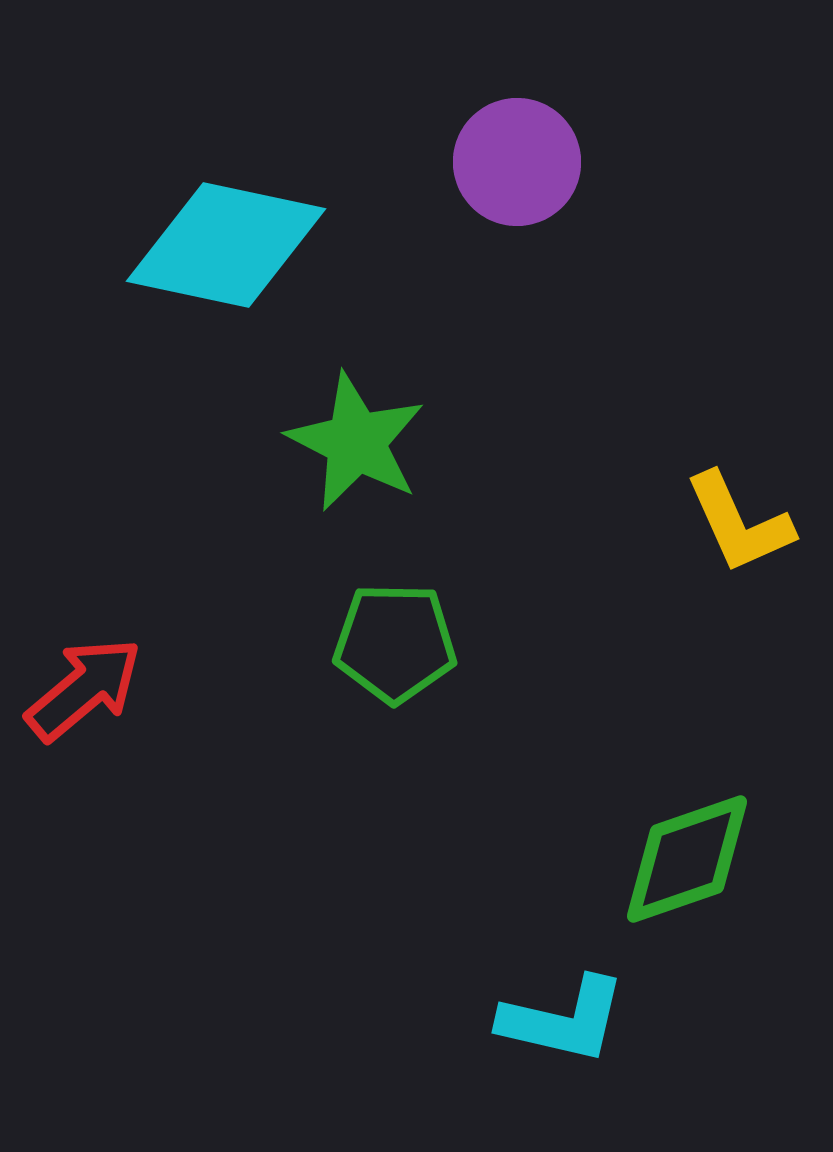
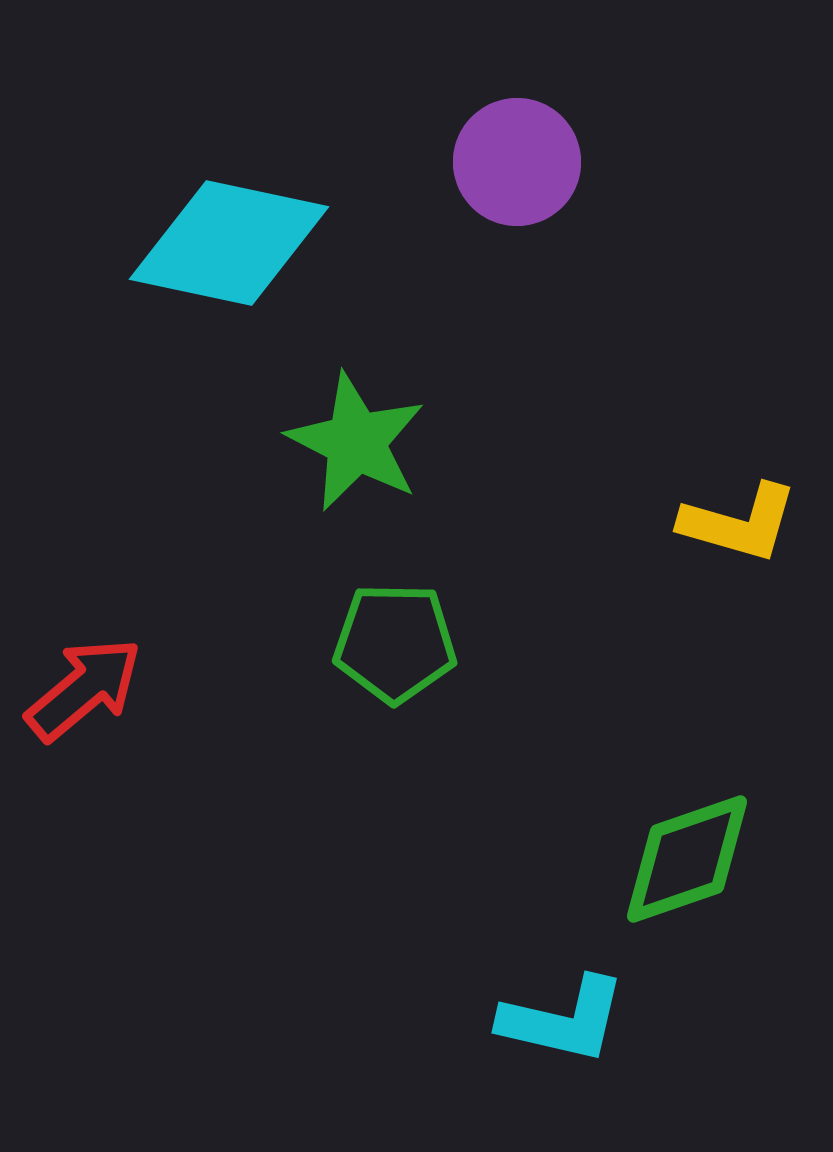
cyan diamond: moved 3 px right, 2 px up
yellow L-shape: rotated 50 degrees counterclockwise
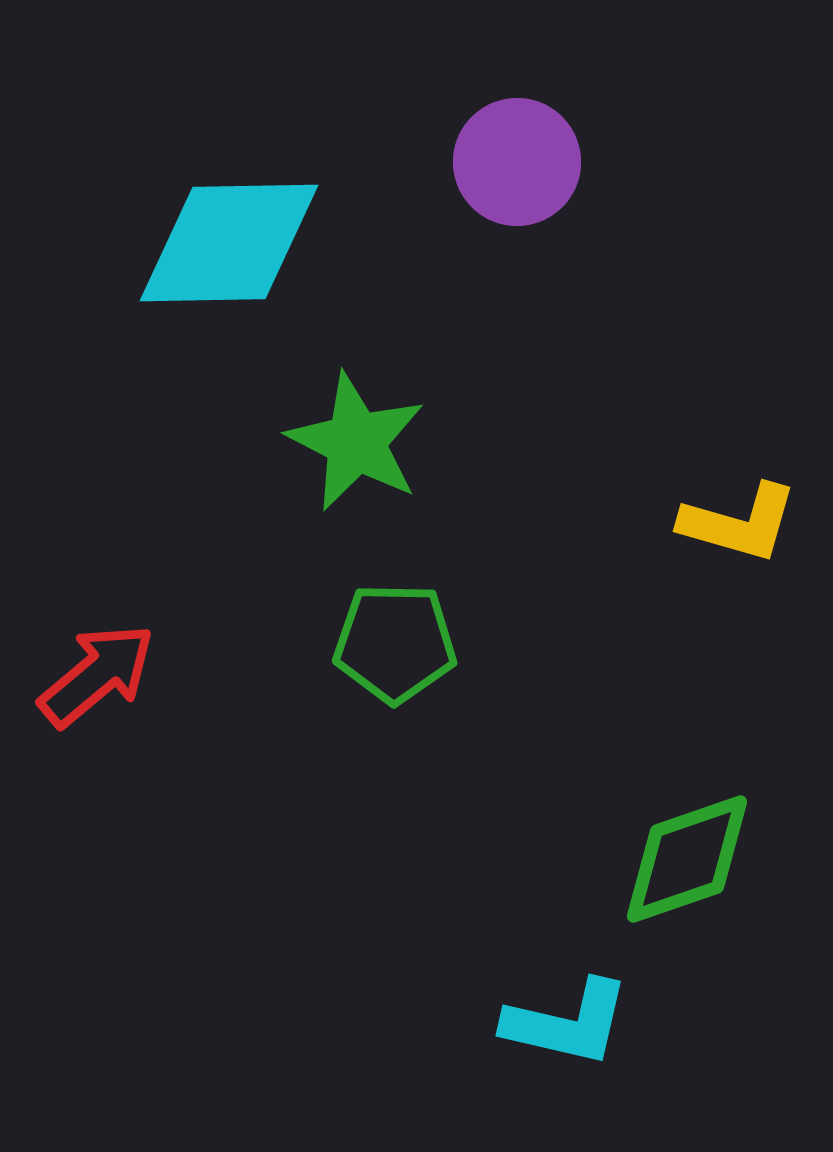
cyan diamond: rotated 13 degrees counterclockwise
red arrow: moved 13 px right, 14 px up
cyan L-shape: moved 4 px right, 3 px down
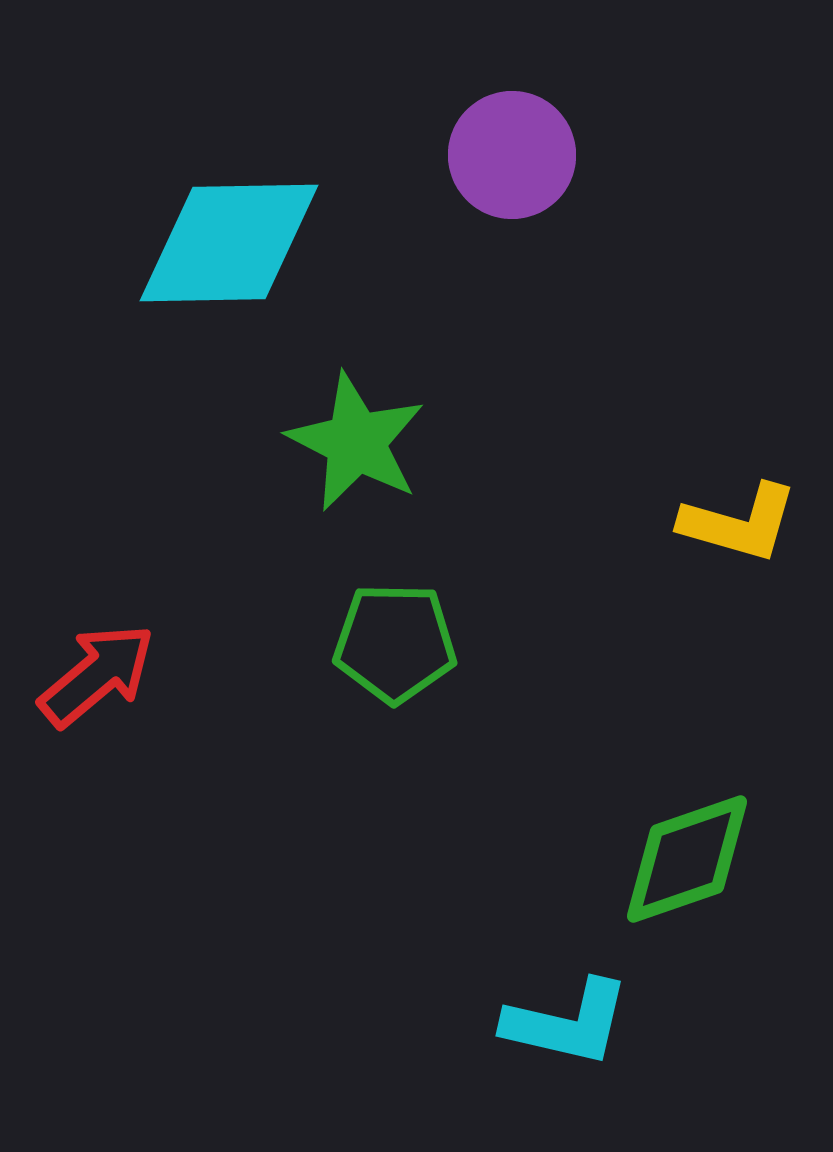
purple circle: moved 5 px left, 7 px up
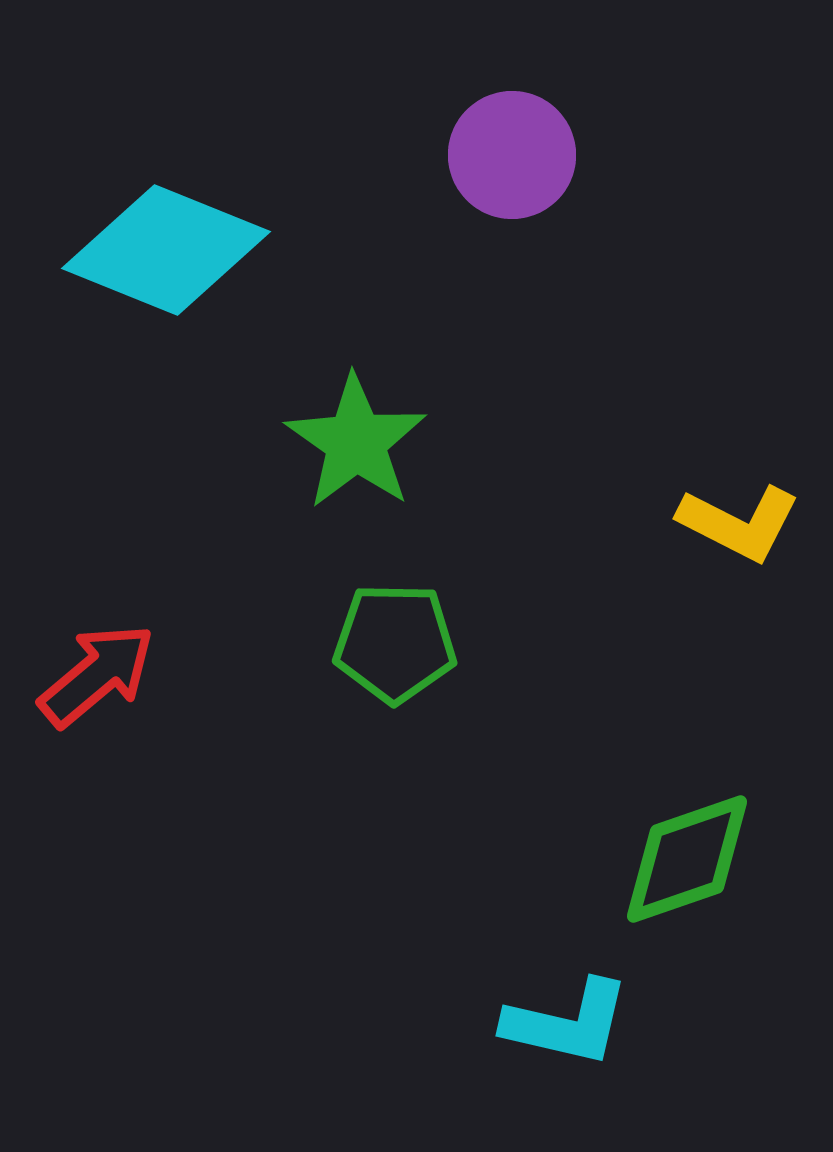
cyan diamond: moved 63 px left, 7 px down; rotated 23 degrees clockwise
green star: rotated 8 degrees clockwise
yellow L-shape: rotated 11 degrees clockwise
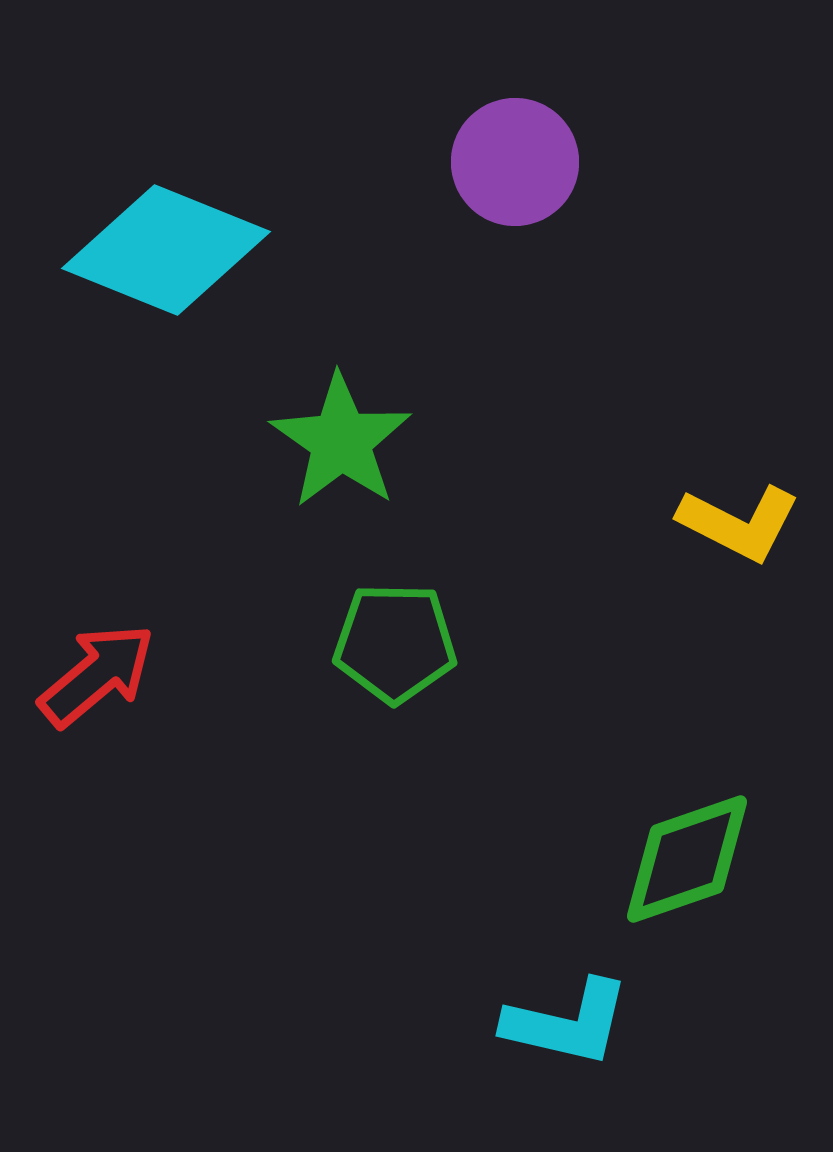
purple circle: moved 3 px right, 7 px down
green star: moved 15 px left, 1 px up
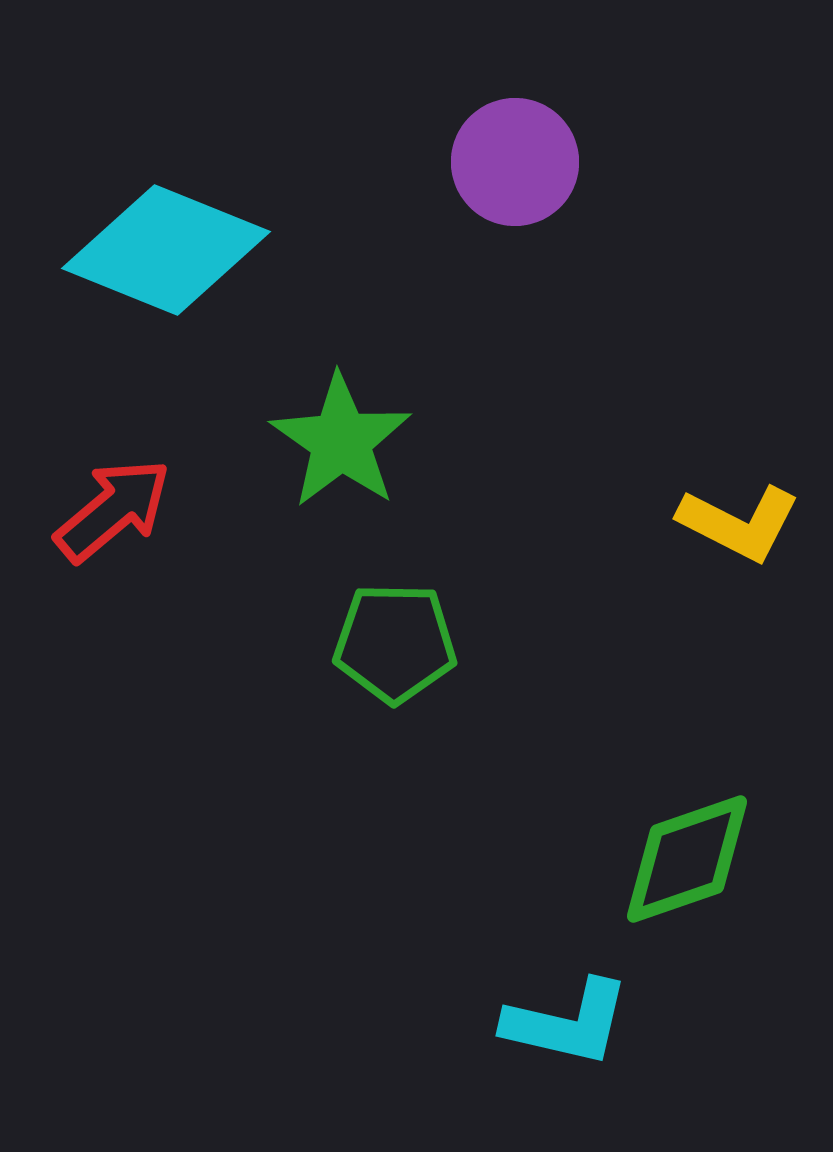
red arrow: moved 16 px right, 165 px up
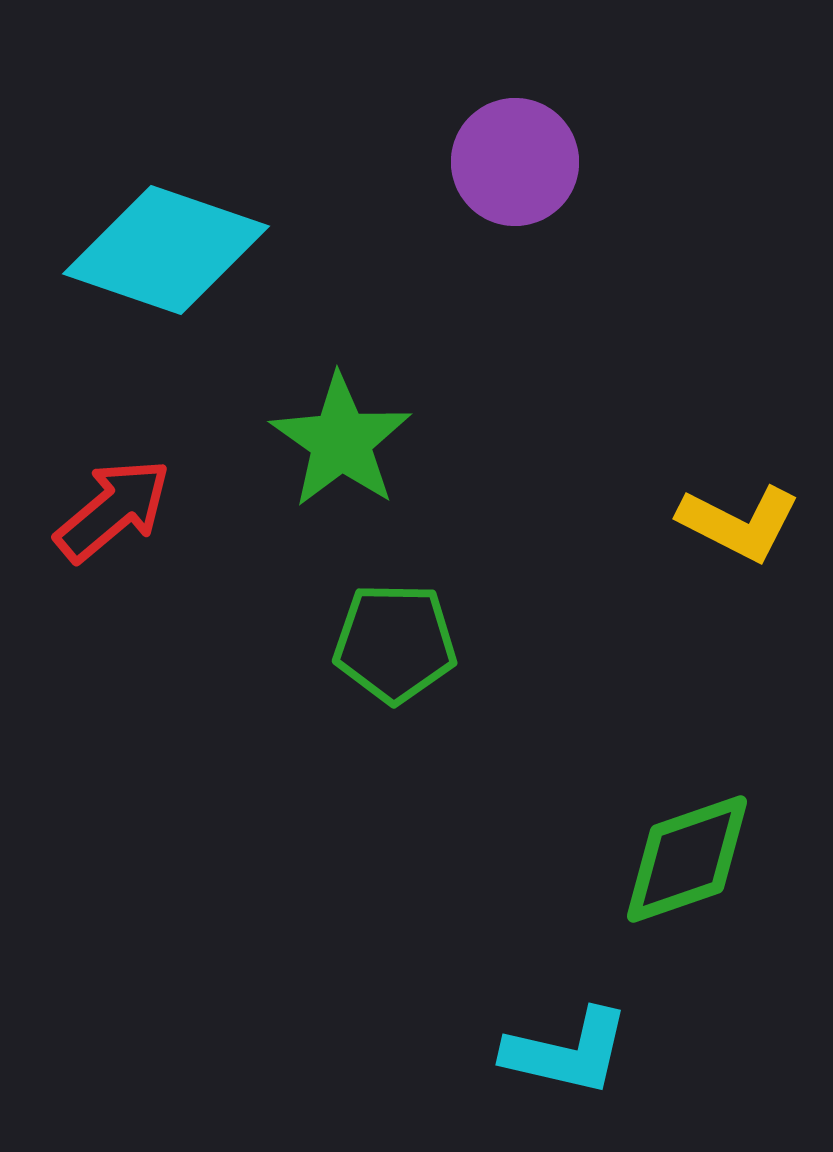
cyan diamond: rotated 3 degrees counterclockwise
cyan L-shape: moved 29 px down
